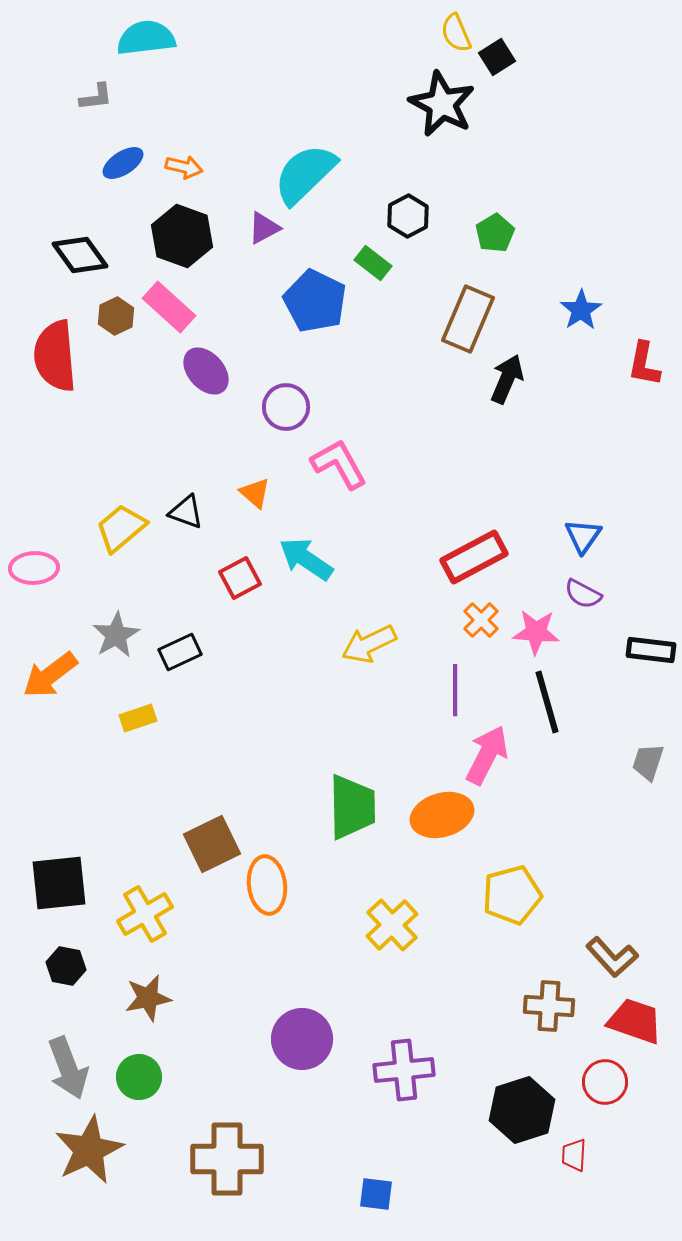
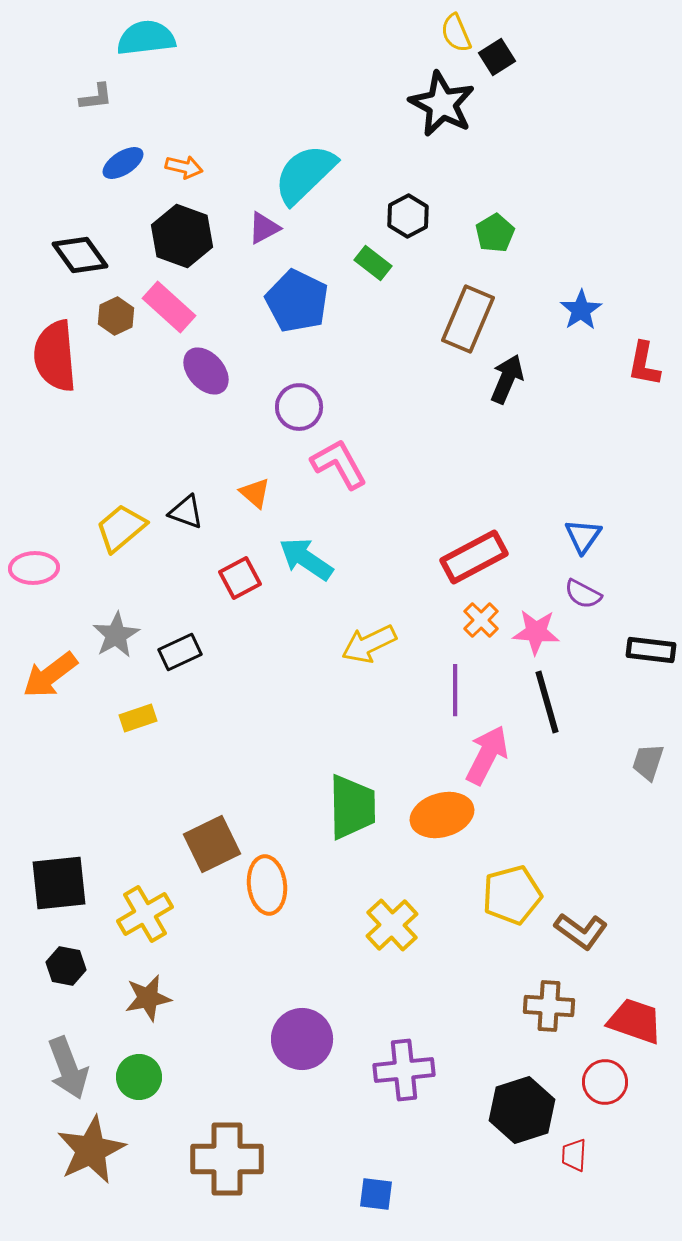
blue pentagon at (315, 301): moved 18 px left
purple circle at (286, 407): moved 13 px right
brown L-shape at (612, 957): moved 31 px left, 26 px up; rotated 12 degrees counterclockwise
brown star at (89, 1150): moved 2 px right
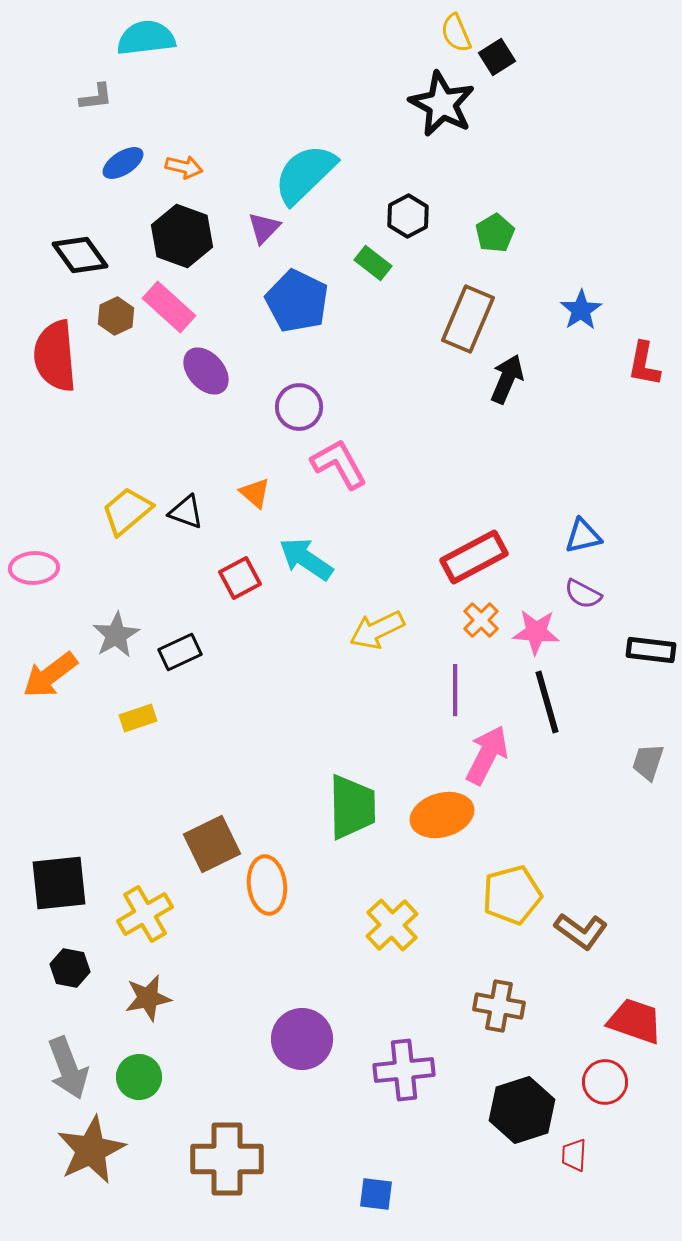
purple triangle at (264, 228): rotated 18 degrees counterclockwise
yellow trapezoid at (121, 528): moved 6 px right, 17 px up
blue triangle at (583, 536): rotated 42 degrees clockwise
yellow arrow at (369, 644): moved 8 px right, 14 px up
black hexagon at (66, 966): moved 4 px right, 2 px down
brown cross at (549, 1006): moved 50 px left; rotated 6 degrees clockwise
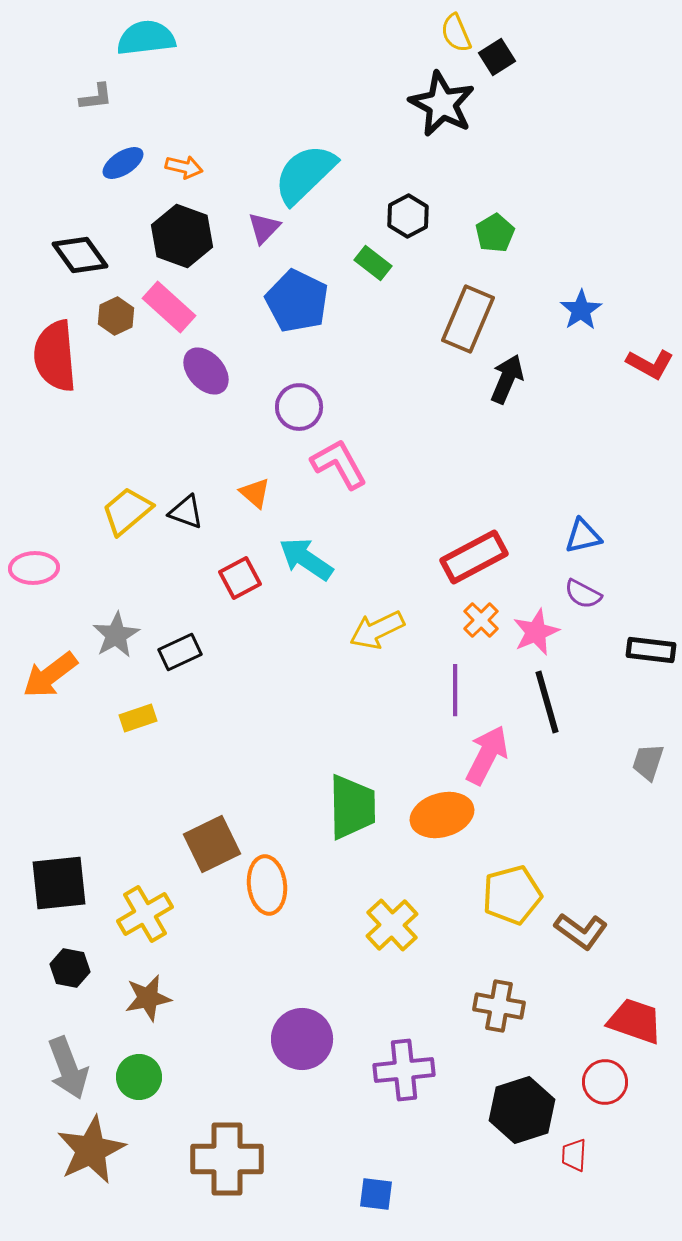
red L-shape at (644, 364): moved 6 px right; rotated 72 degrees counterclockwise
pink star at (536, 632): rotated 27 degrees counterclockwise
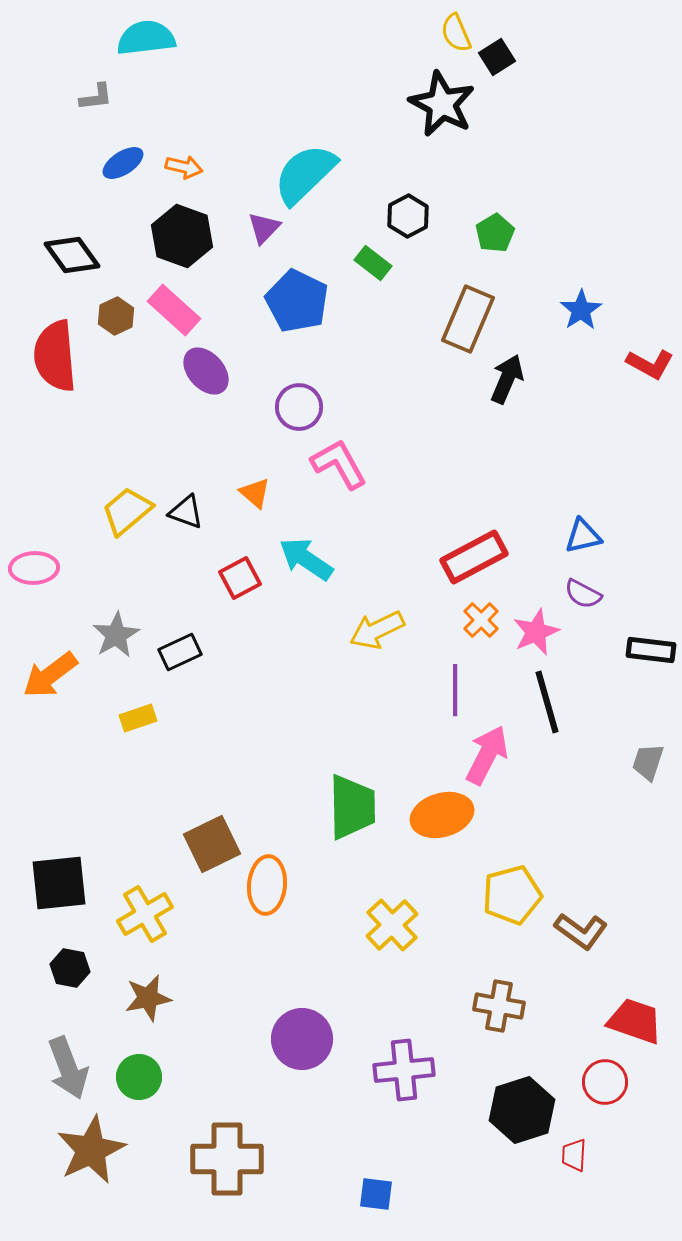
black diamond at (80, 255): moved 8 px left
pink rectangle at (169, 307): moved 5 px right, 3 px down
orange ellipse at (267, 885): rotated 12 degrees clockwise
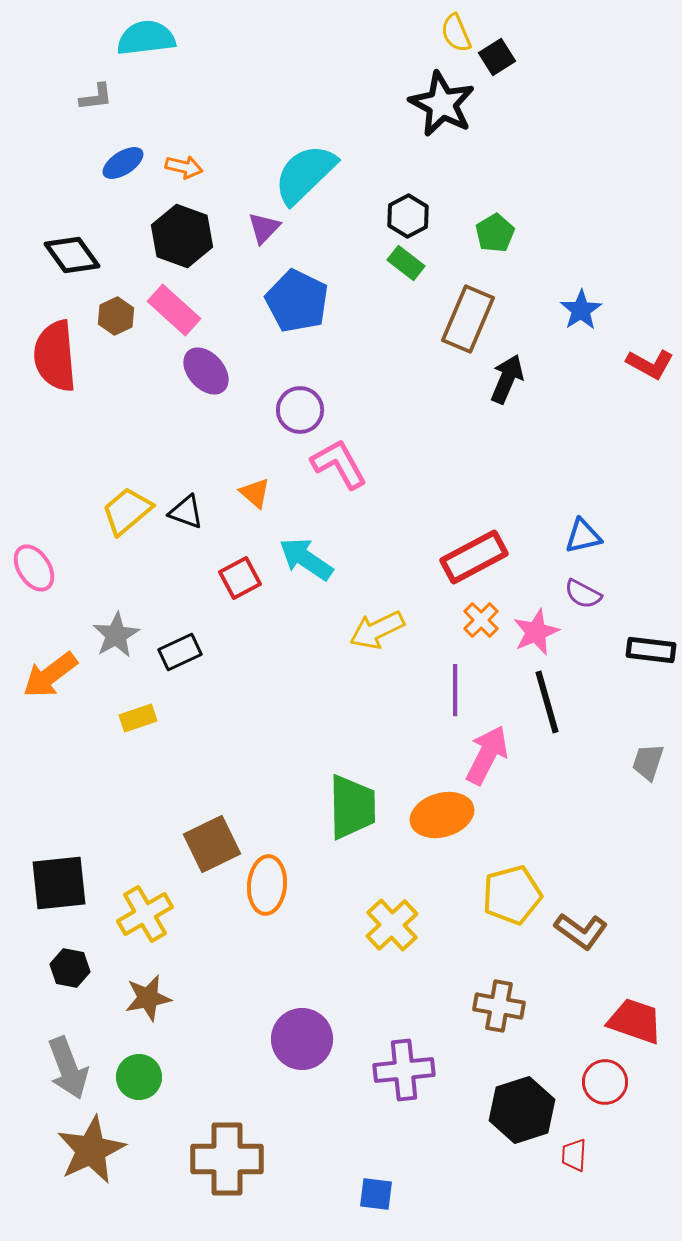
green rectangle at (373, 263): moved 33 px right
purple circle at (299, 407): moved 1 px right, 3 px down
pink ellipse at (34, 568): rotated 60 degrees clockwise
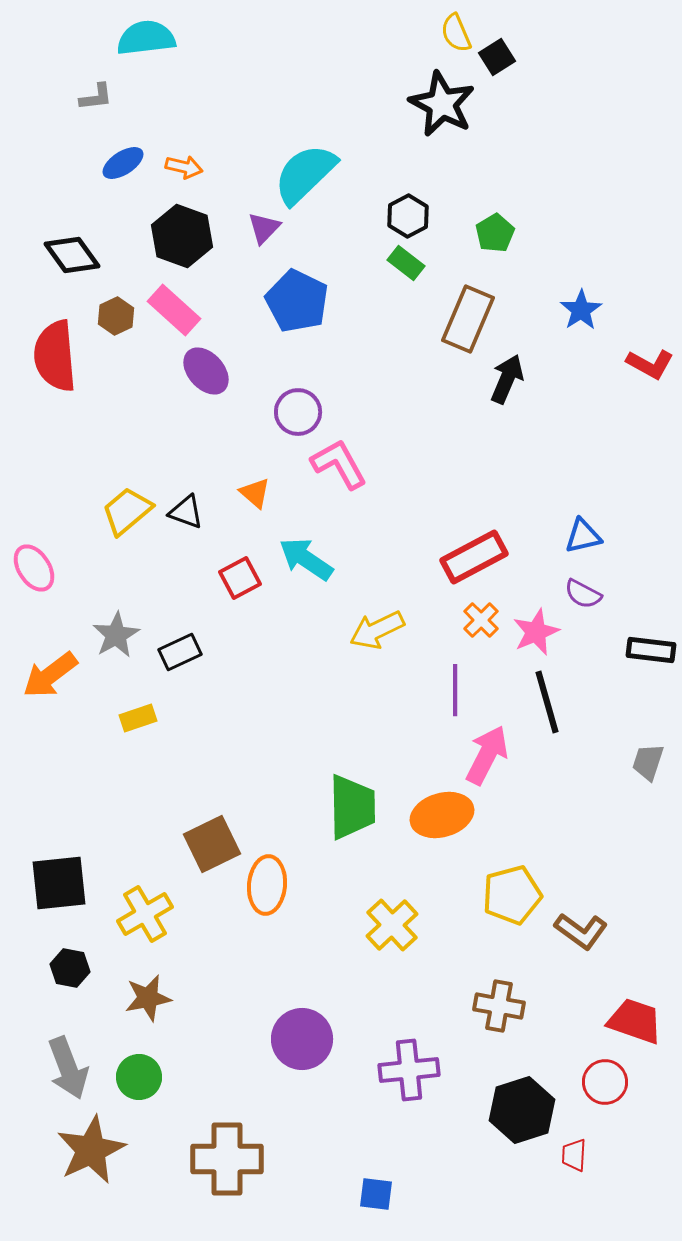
purple circle at (300, 410): moved 2 px left, 2 px down
purple cross at (404, 1070): moved 5 px right
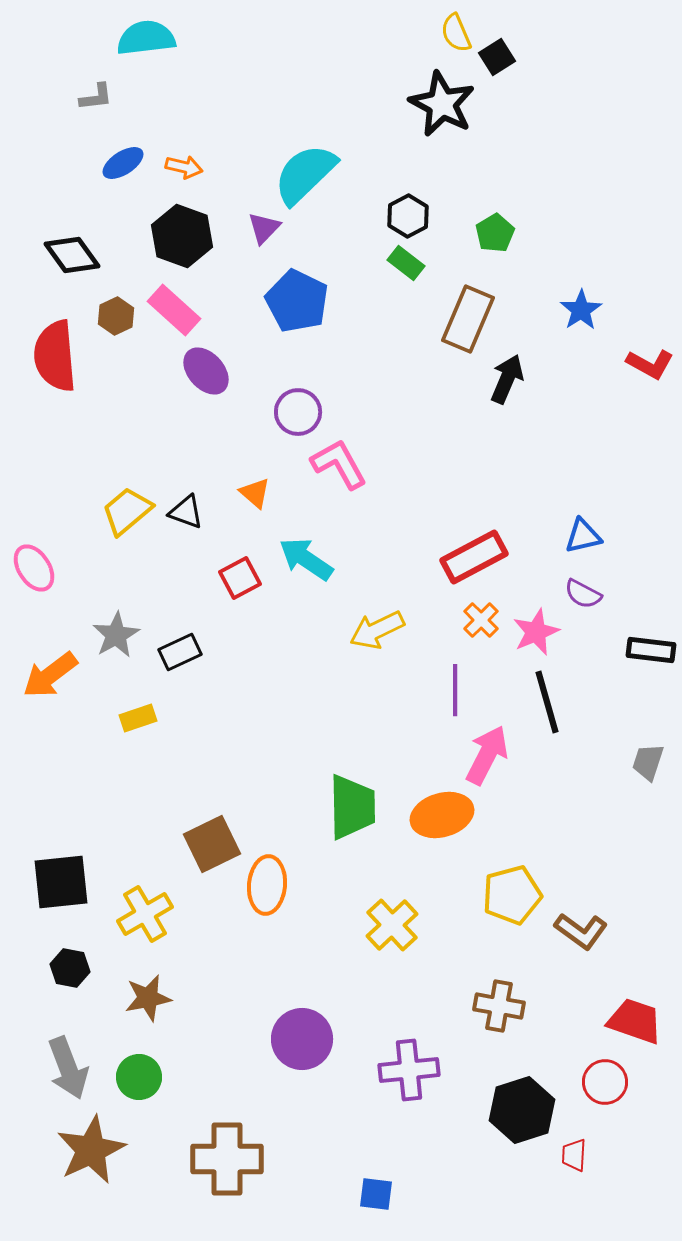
black square at (59, 883): moved 2 px right, 1 px up
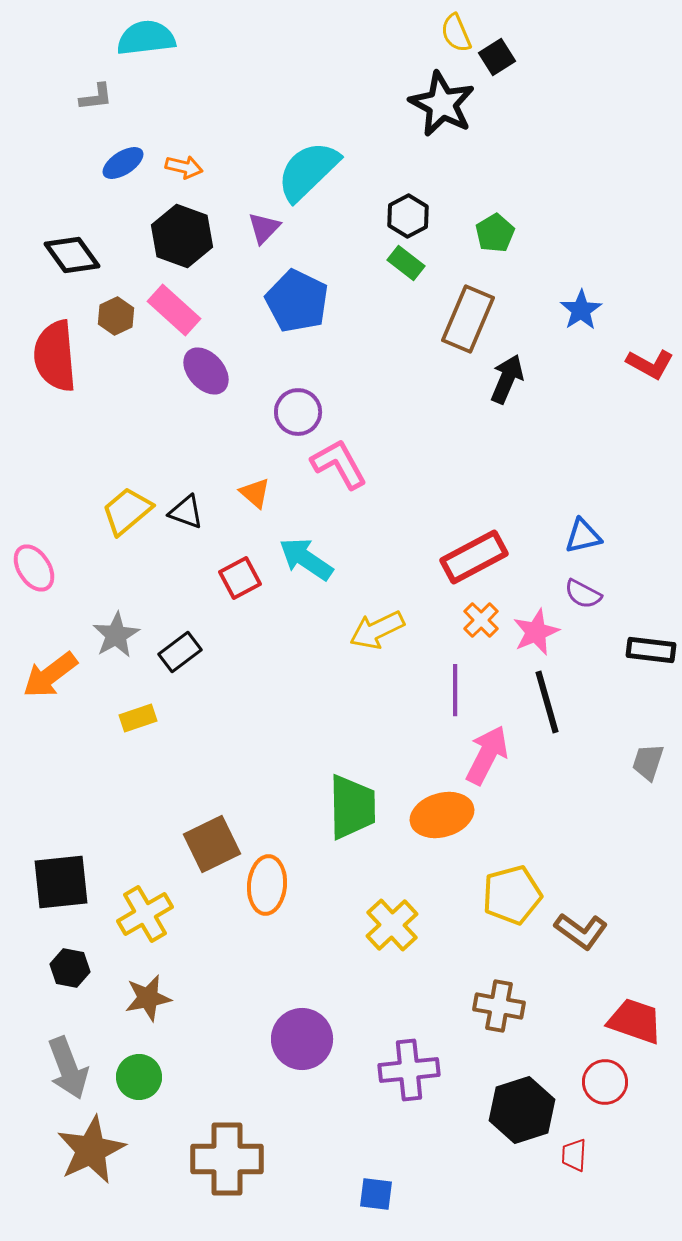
cyan semicircle at (305, 174): moved 3 px right, 3 px up
black rectangle at (180, 652): rotated 12 degrees counterclockwise
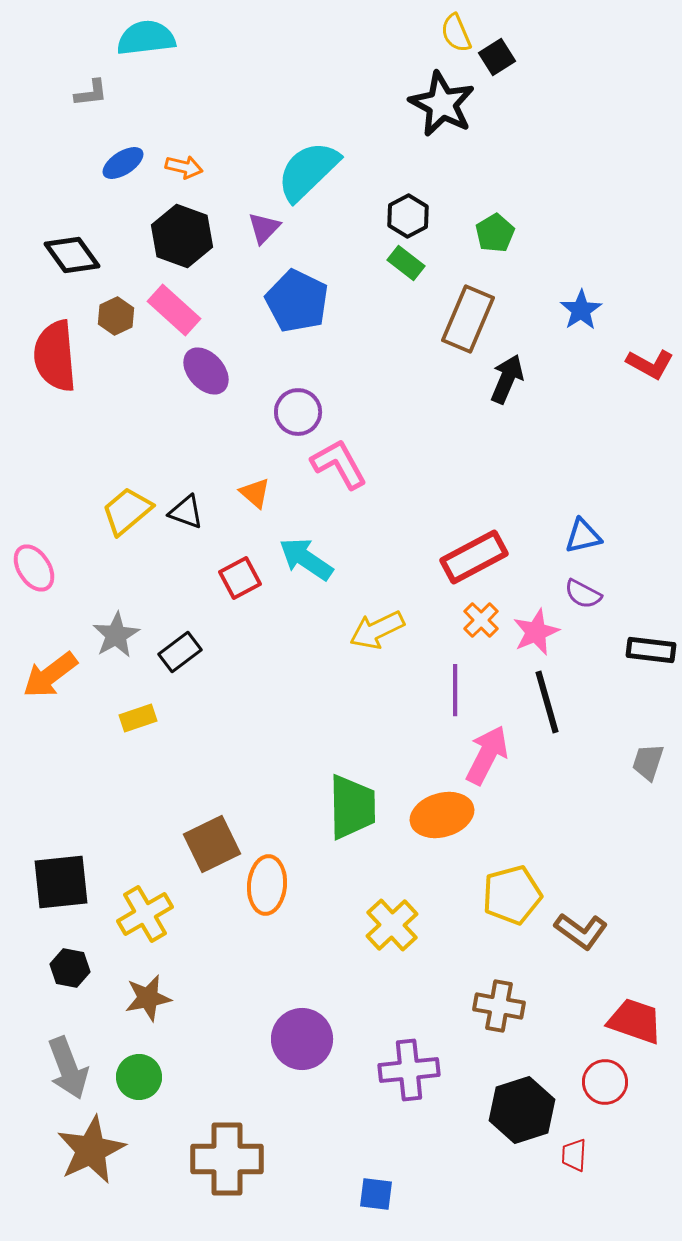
gray L-shape at (96, 97): moved 5 px left, 4 px up
